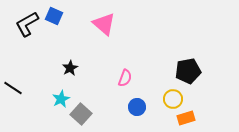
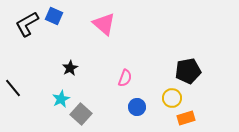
black line: rotated 18 degrees clockwise
yellow circle: moved 1 px left, 1 px up
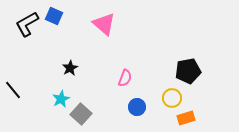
black line: moved 2 px down
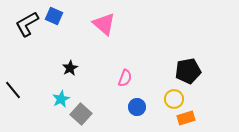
yellow circle: moved 2 px right, 1 px down
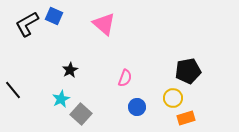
black star: moved 2 px down
yellow circle: moved 1 px left, 1 px up
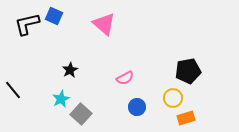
black L-shape: rotated 16 degrees clockwise
pink semicircle: rotated 42 degrees clockwise
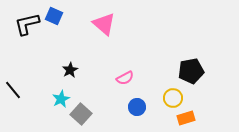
black pentagon: moved 3 px right
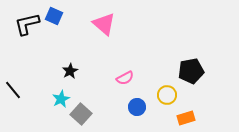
black star: moved 1 px down
yellow circle: moved 6 px left, 3 px up
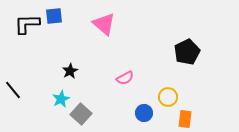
blue square: rotated 30 degrees counterclockwise
black L-shape: rotated 12 degrees clockwise
black pentagon: moved 4 px left, 19 px up; rotated 15 degrees counterclockwise
yellow circle: moved 1 px right, 2 px down
blue circle: moved 7 px right, 6 px down
orange rectangle: moved 1 px left, 1 px down; rotated 66 degrees counterclockwise
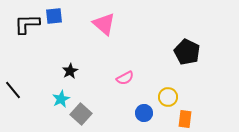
black pentagon: rotated 20 degrees counterclockwise
